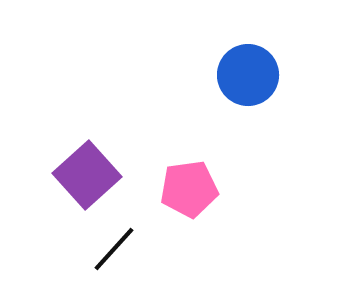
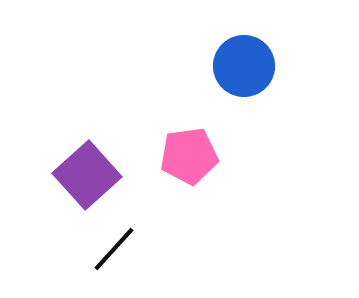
blue circle: moved 4 px left, 9 px up
pink pentagon: moved 33 px up
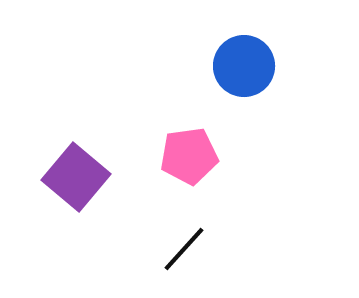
purple square: moved 11 px left, 2 px down; rotated 8 degrees counterclockwise
black line: moved 70 px right
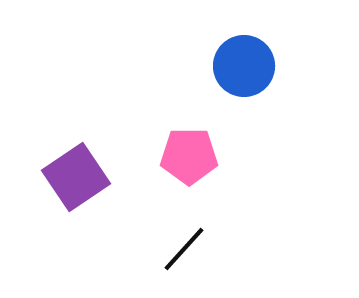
pink pentagon: rotated 8 degrees clockwise
purple square: rotated 16 degrees clockwise
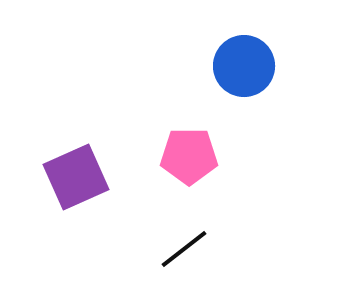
purple square: rotated 10 degrees clockwise
black line: rotated 10 degrees clockwise
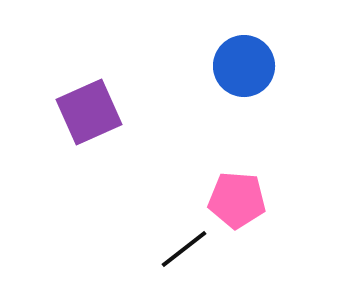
pink pentagon: moved 48 px right, 44 px down; rotated 4 degrees clockwise
purple square: moved 13 px right, 65 px up
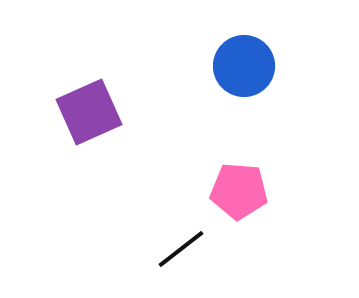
pink pentagon: moved 2 px right, 9 px up
black line: moved 3 px left
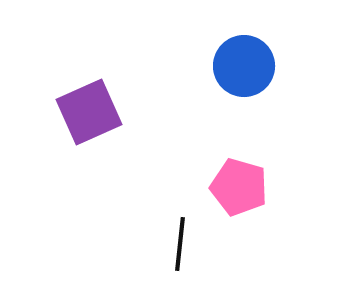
pink pentagon: moved 4 px up; rotated 12 degrees clockwise
black line: moved 1 px left, 5 px up; rotated 46 degrees counterclockwise
